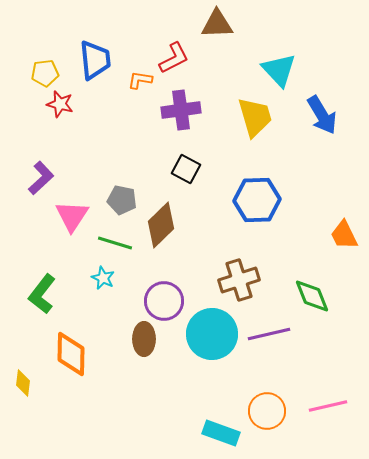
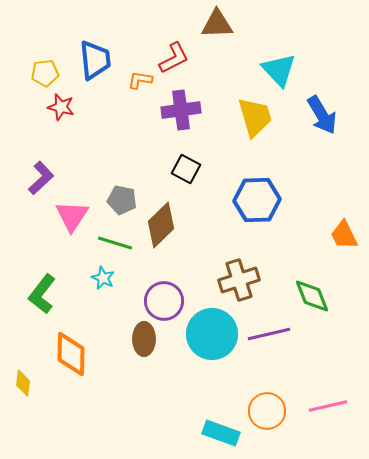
red star: moved 1 px right, 3 px down
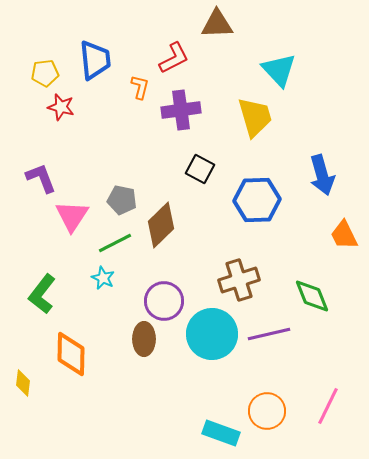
orange L-shape: moved 7 px down; rotated 95 degrees clockwise
blue arrow: moved 60 px down; rotated 15 degrees clockwise
black square: moved 14 px right
purple L-shape: rotated 68 degrees counterclockwise
green line: rotated 44 degrees counterclockwise
pink line: rotated 51 degrees counterclockwise
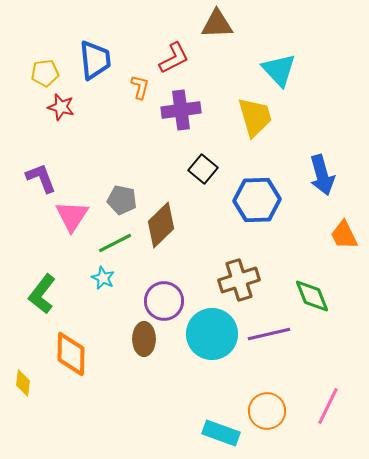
black square: moved 3 px right; rotated 12 degrees clockwise
